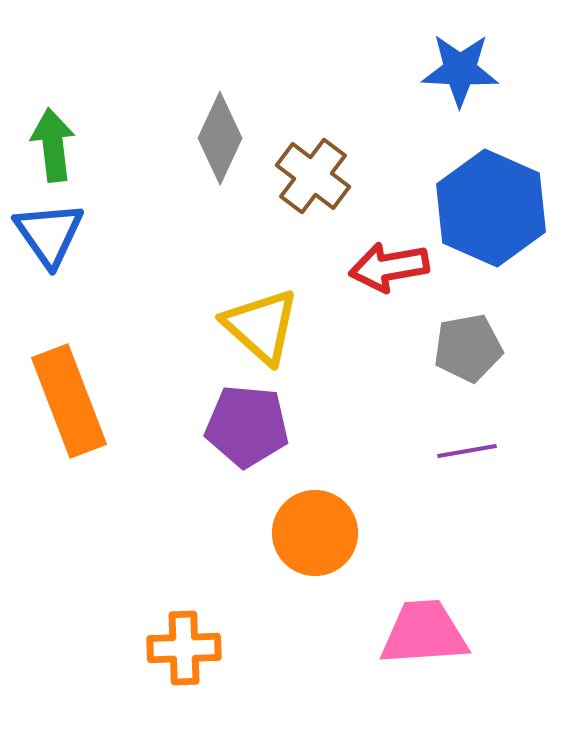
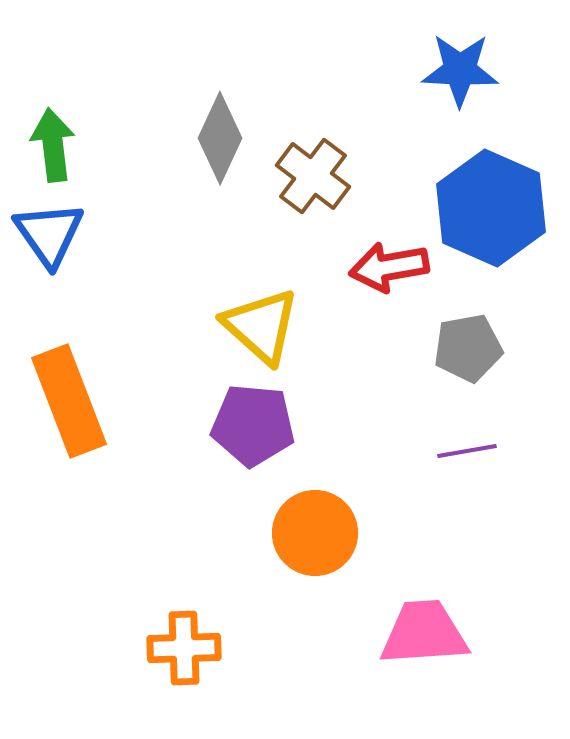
purple pentagon: moved 6 px right, 1 px up
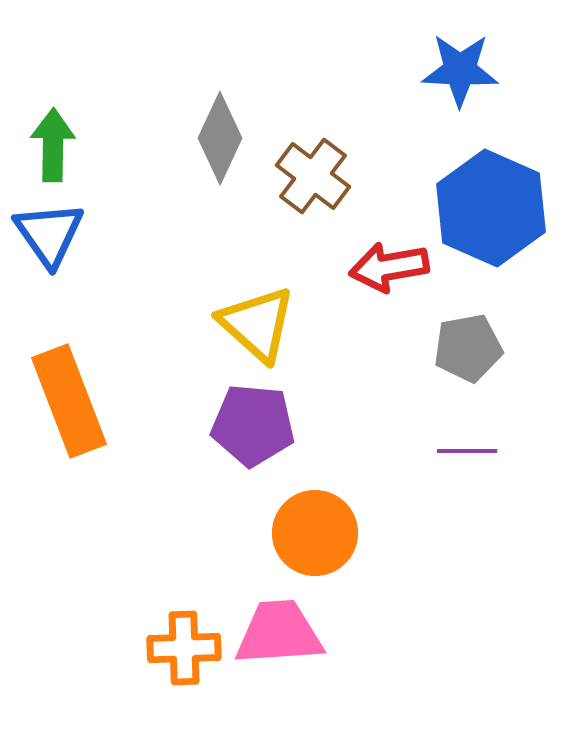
green arrow: rotated 8 degrees clockwise
yellow triangle: moved 4 px left, 2 px up
purple line: rotated 10 degrees clockwise
pink trapezoid: moved 145 px left
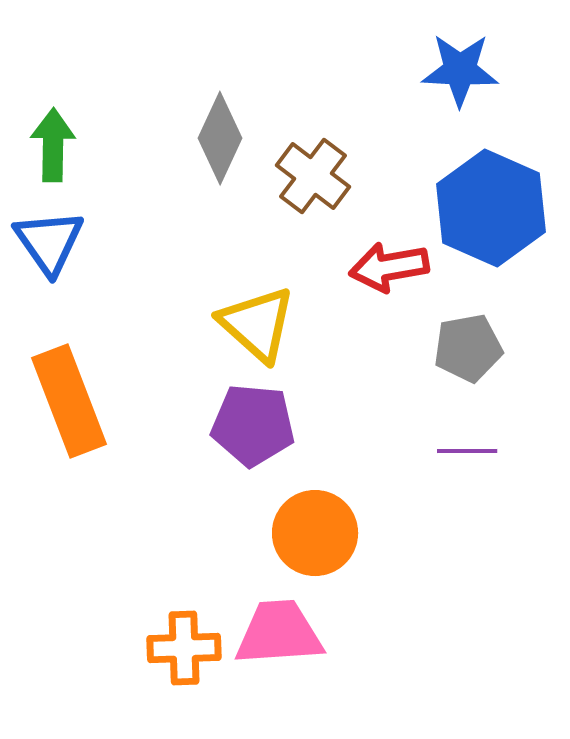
blue triangle: moved 8 px down
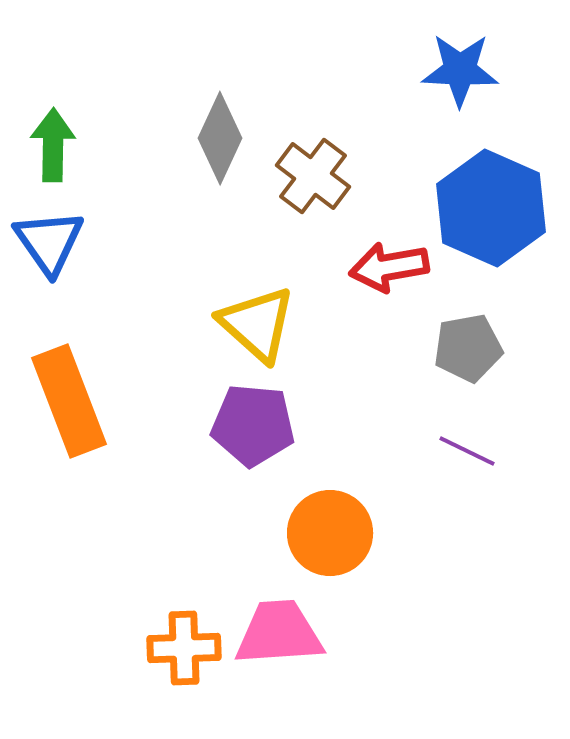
purple line: rotated 26 degrees clockwise
orange circle: moved 15 px right
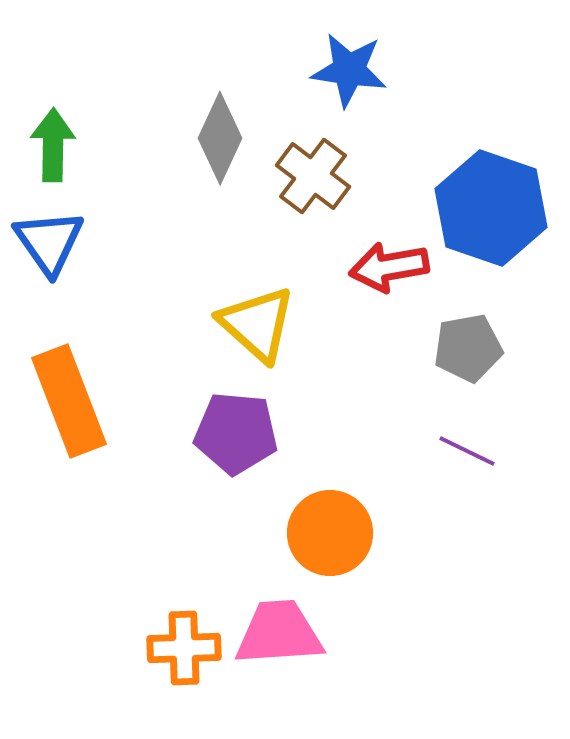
blue star: moved 111 px left; rotated 6 degrees clockwise
blue hexagon: rotated 5 degrees counterclockwise
purple pentagon: moved 17 px left, 8 px down
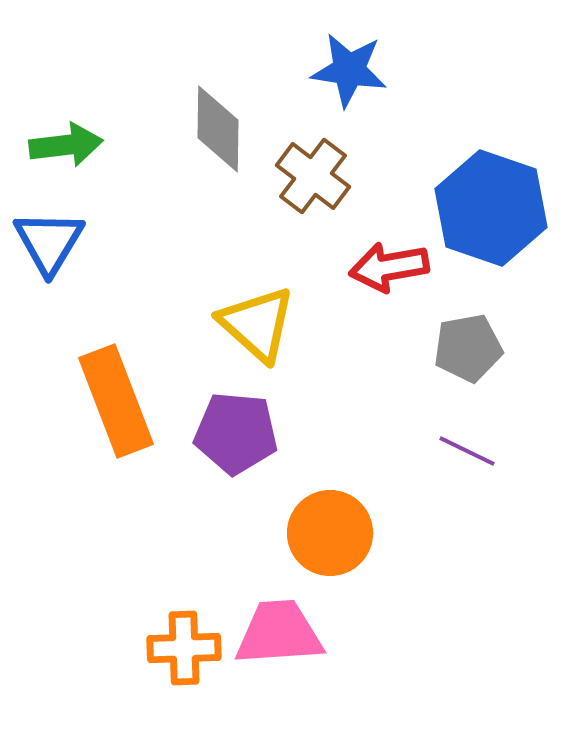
gray diamond: moved 2 px left, 9 px up; rotated 24 degrees counterclockwise
green arrow: moved 13 px right; rotated 82 degrees clockwise
blue triangle: rotated 6 degrees clockwise
orange rectangle: moved 47 px right
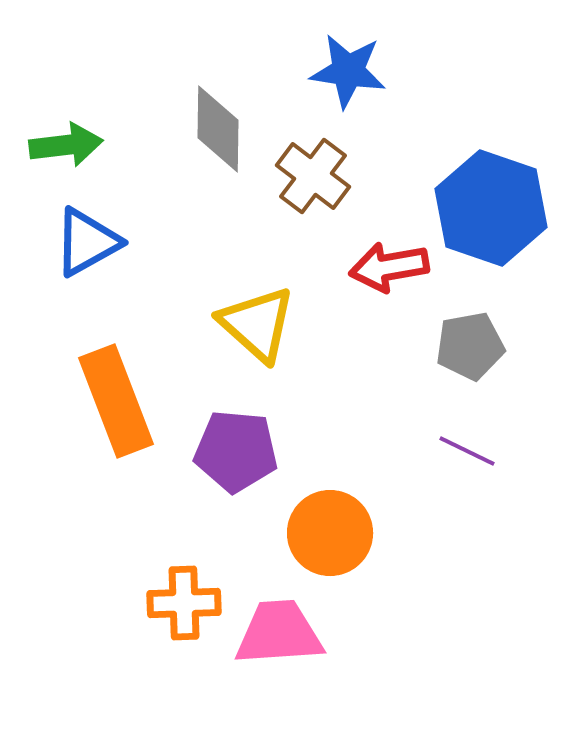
blue star: moved 1 px left, 1 px down
blue triangle: moved 38 px right; rotated 30 degrees clockwise
gray pentagon: moved 2 px right, 2 px up
purple pentagon: moved 18 px down
orange cross: moved 45 px up
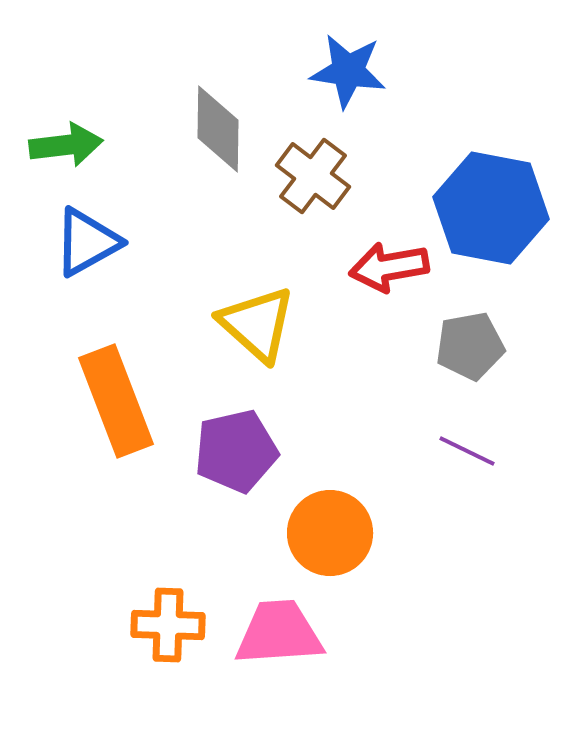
blue hexagon: rotated 8 degrees counterclockwise
purple pentagon: rotated 18 degrees counterclockwise
orange cross: moved 16 px left, 22 px down; rotated 4 degrees clockwise
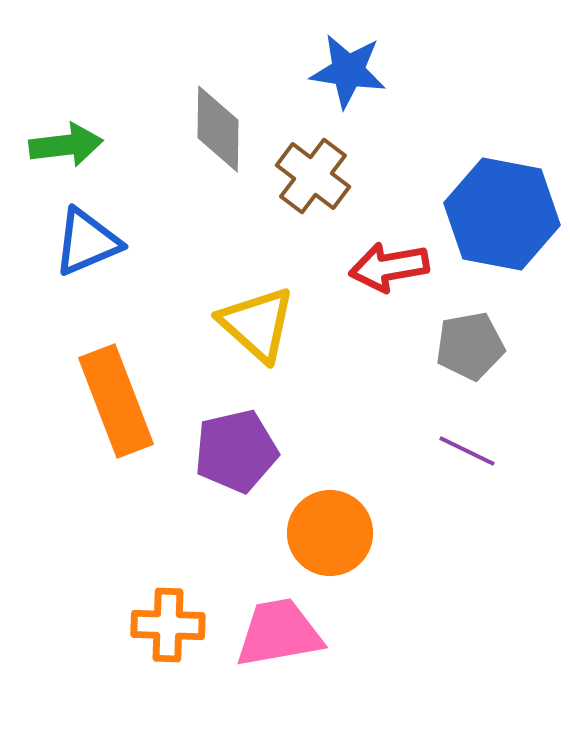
blue hexagon: moved 11 px right, 6 px down
blue triangle: rotated 6 degrees clockwise
pink trapezoid: rotated 6 degrees counterclockwise
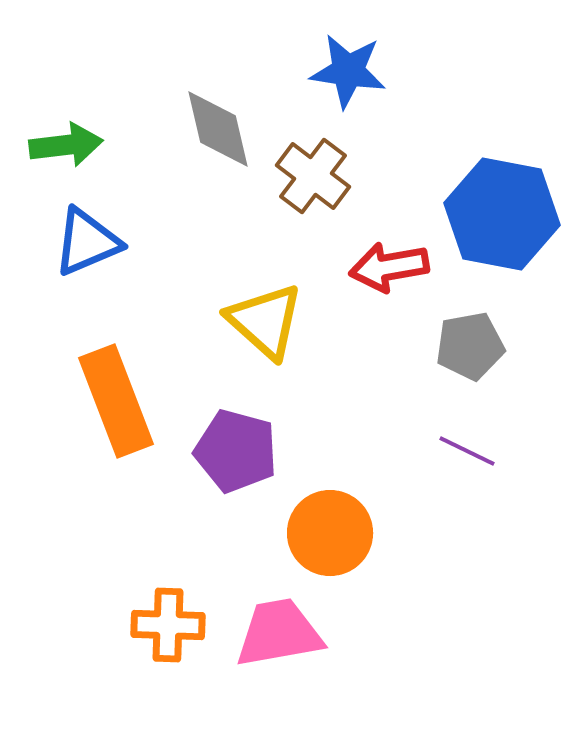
gray diamond: rotated 14 degrees counterclockwise
yellow triangle: moved 8 px right, 3 px up
purple pentagon: rotated 28 degrees clockwise
